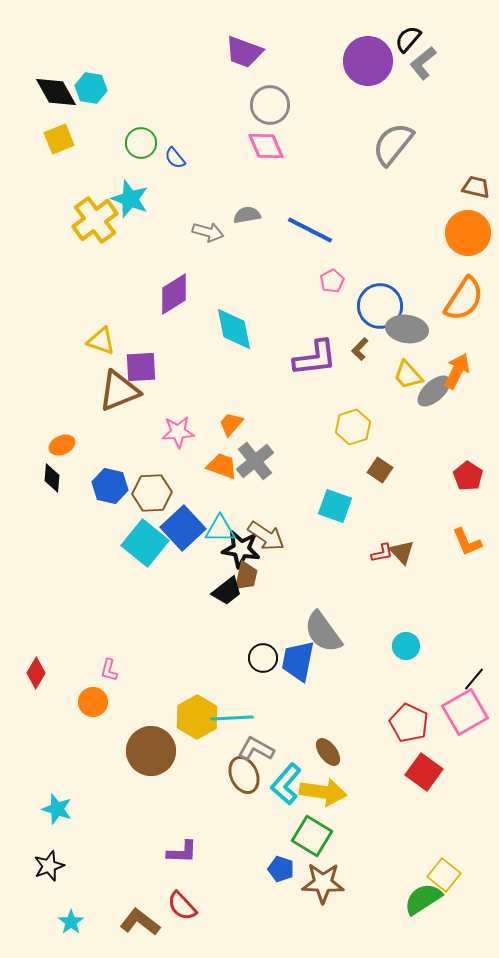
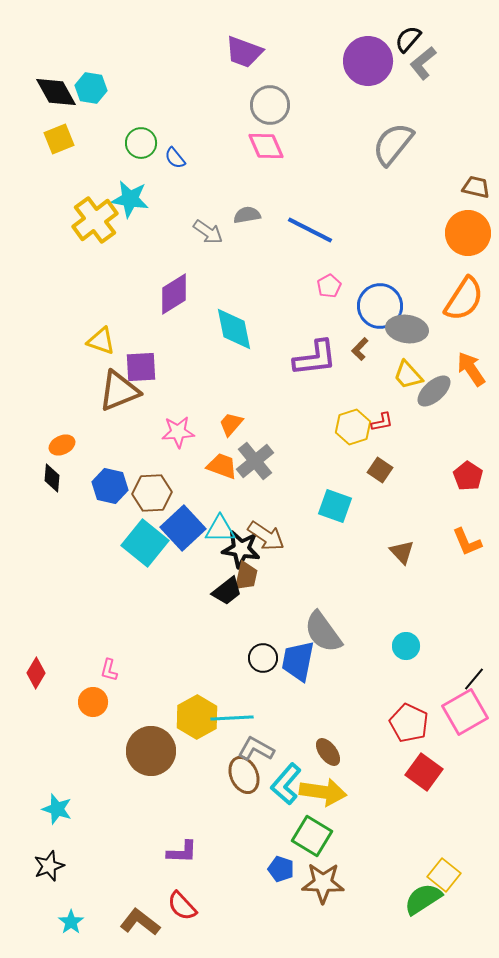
cyan star at (130, 199): rotated 12 degrees counterclockwise
gray arrow at (208, 232): rotated 20 degrees clockwise
pink pentagon at (332, 281): moved 3 px left, 5 px down
orange arrow at (457, 371): moved 14 px right, 2 px up; rotated 60 degrees counterclockwise
red L-shape at (382, 553): moved 131 px up
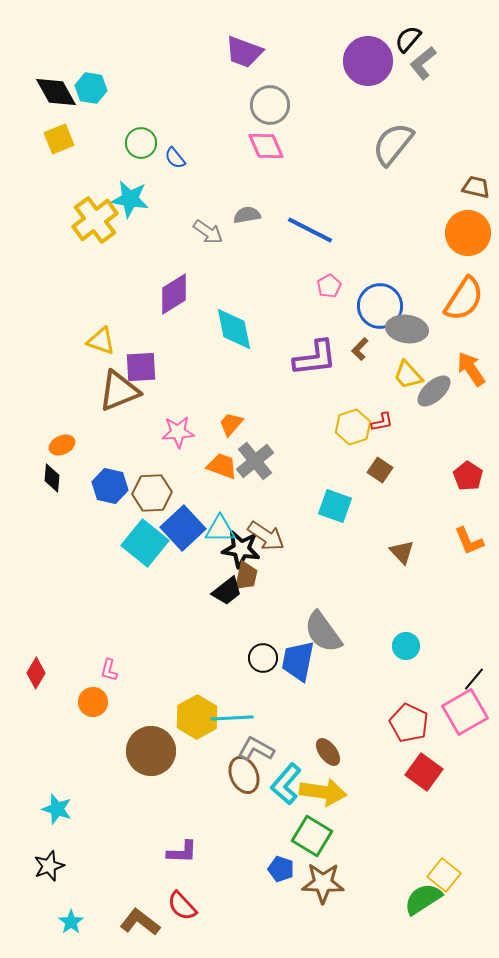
orange L-shape at (467, 542): moved 2 px right, 1 px up
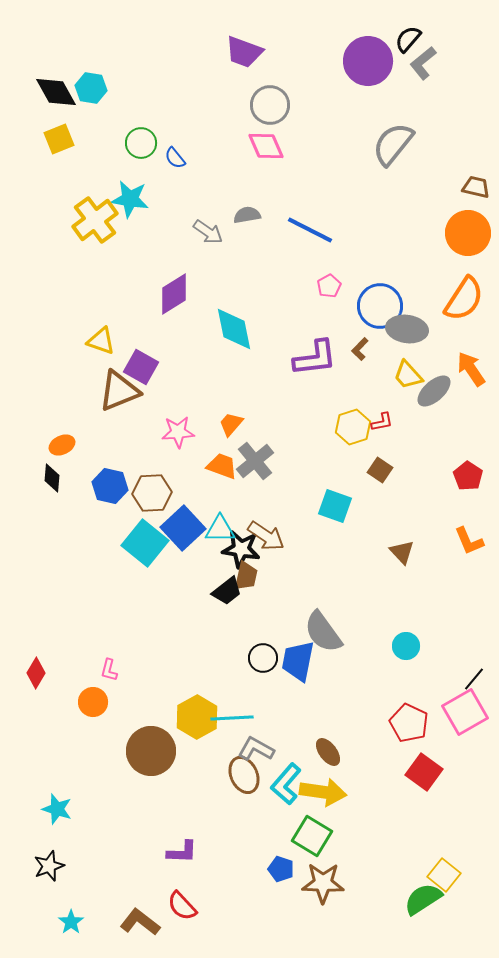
purple square at (141, 367): rotated 32 degrees clockwise
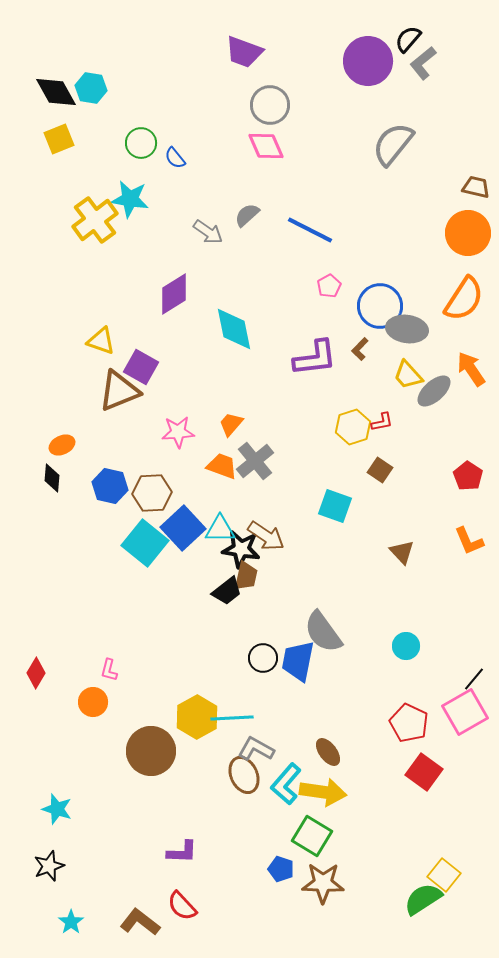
gray semicircle at (247, 215): rotated 32 degrees counterclockwise
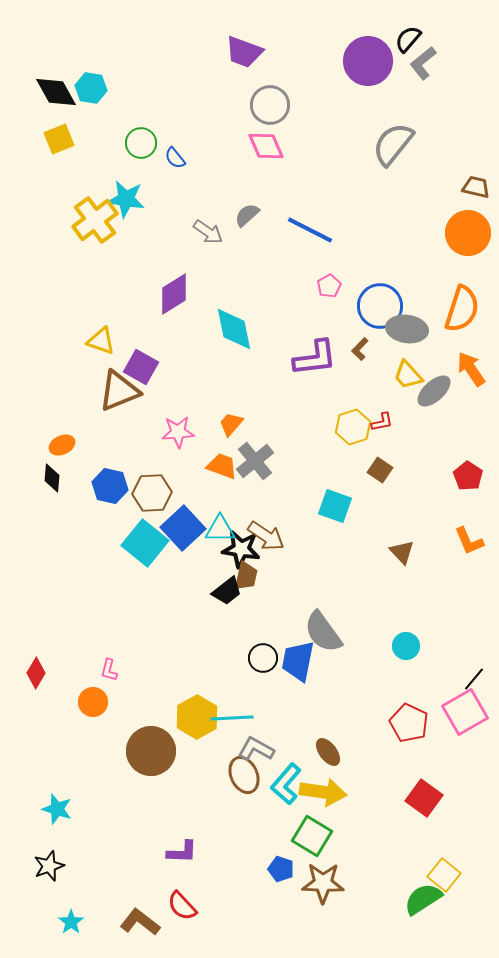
cyan star at (130, 199): moved 4 px left
orange semicircle at (464, 299): moved 2 px left, 10 px down; rotated 15 degrees counterclockwise
red square at (424, 772): moved 26 px down
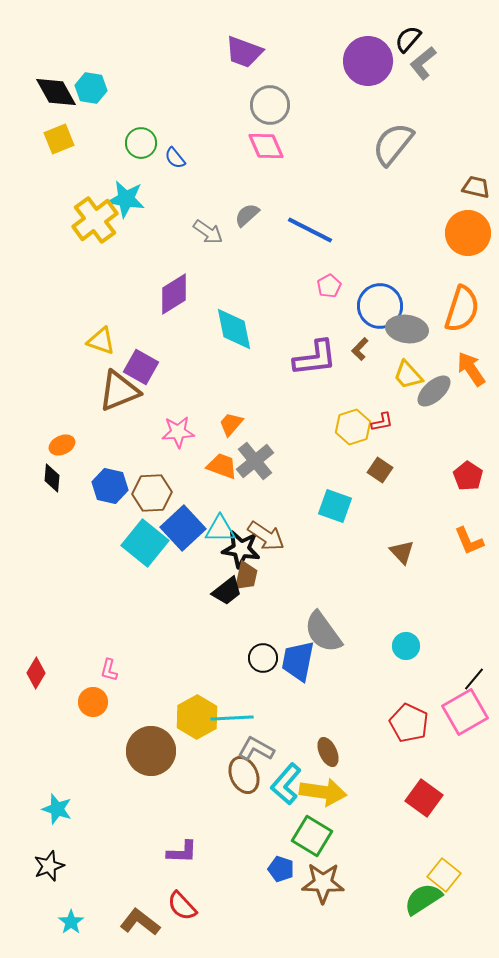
brown ellipse at (328, 752): rotated 12 degrees clockwise
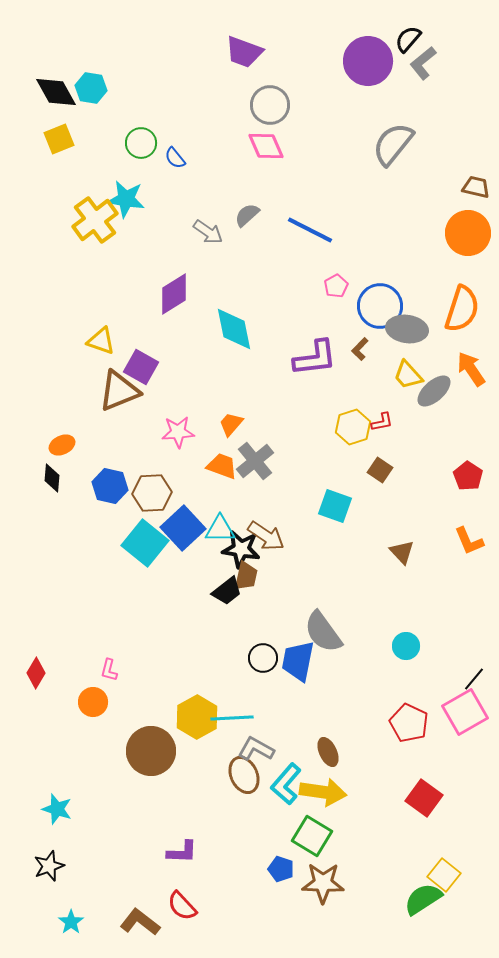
pink pentagon at (329, 286): moved 7 px right
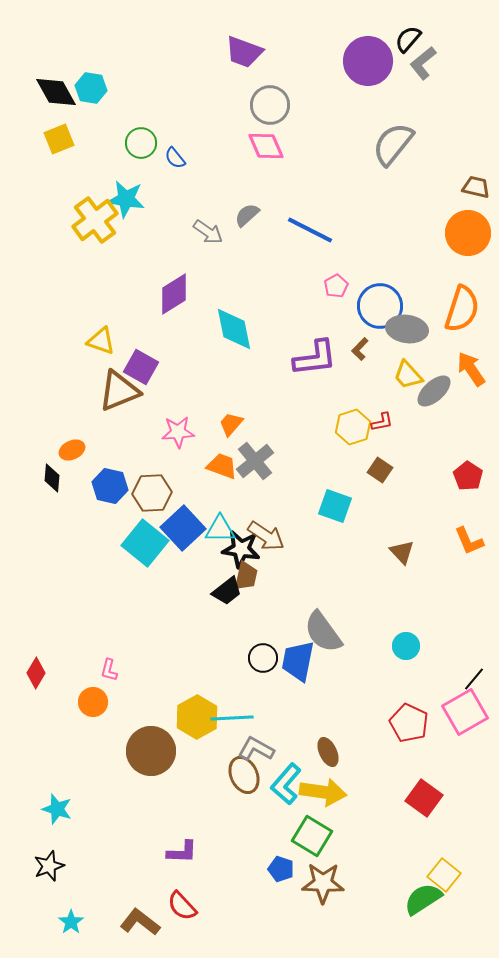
orange ellipse at (62, 445): moved 10 px right, 5 px down
